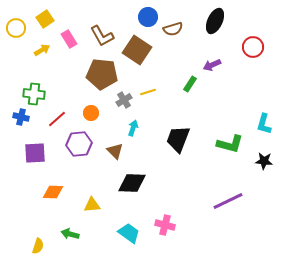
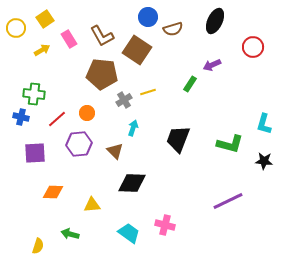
orange circle: moved 4 px left
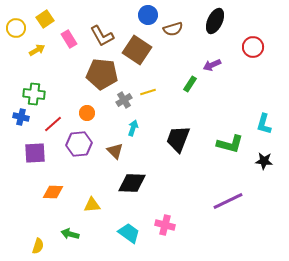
blue circle: moved 2 px up
yellow arrow: moved 5 px left
red line: moved 4 px left, 5 px down
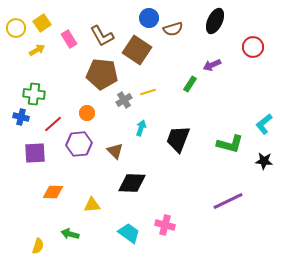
blue circle: moved 1 px right, 3 px down
yellow square: moved 3 px left, 4 px down
cyan L-shape: rotated 35 degrees clockwise
cyan arrow: moved 8 px right
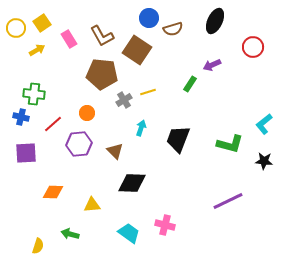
purple square: moved 9 px left
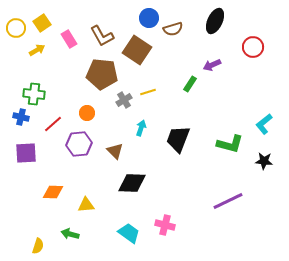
yellow triangle: moved 6 px left
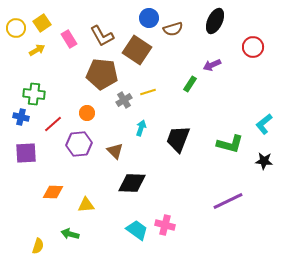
cyan trapezoid: moved 8 px right, 3 px up
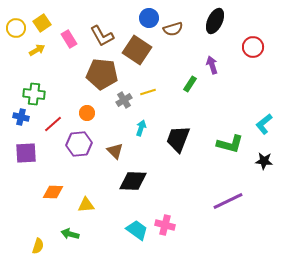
purple arrow: rotated 96 degrees clockwise
black diamond: moved 1 px right, 2 px up
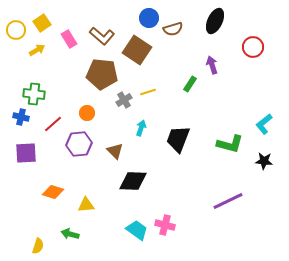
yellow circle: moved 2 px down
brown L-shape: rotated 20 degrees counterclockwise
orange diamond: rotated 15 degrees clockwise
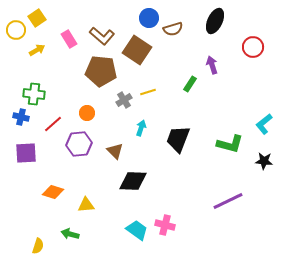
yellow square: moved 5 px left, 5 px up
brown pentagon: moved 1 px left, 3 px up
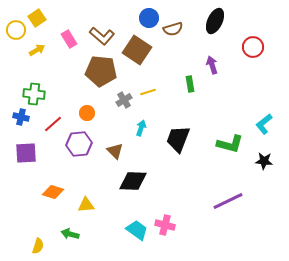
green rectangle: rotated 42 degrees counterclockwise
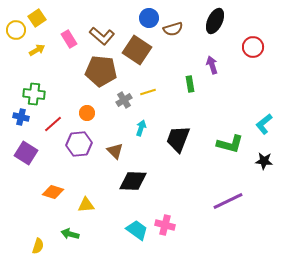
purple square: rotated 35 degrees clockwise
